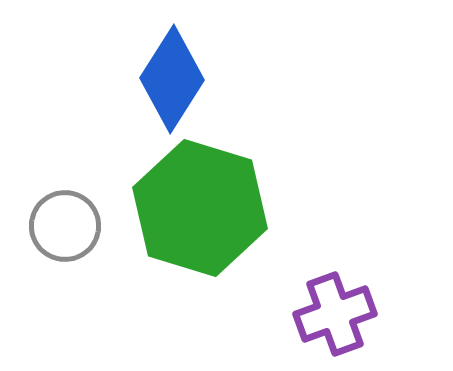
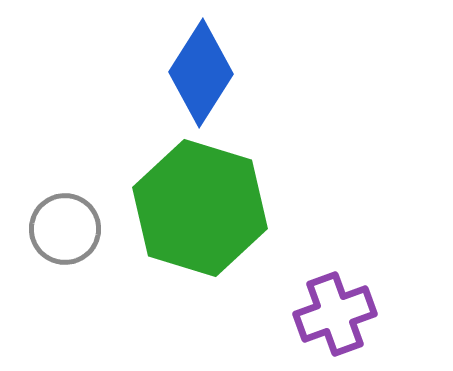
blue diamond: moved 29 px right, 6 px up
gray circle: moved 3 px down
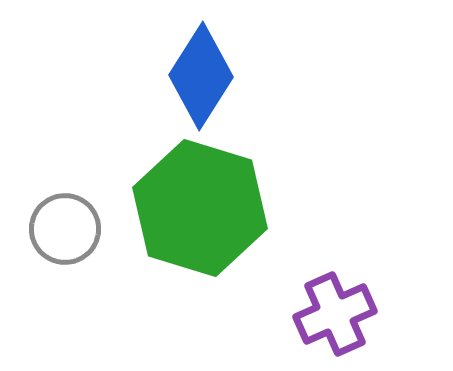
blue diamond: moved 3 px down
purple cross: rotated 4 degrees counterclockwise
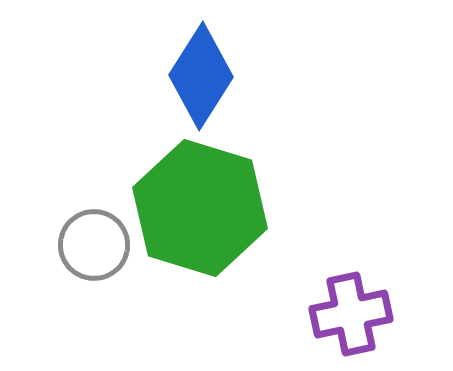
gray circle: moved 29 px right, 16 px down
purple cross: moved 16 px right; rotated 12 degrees clockwise
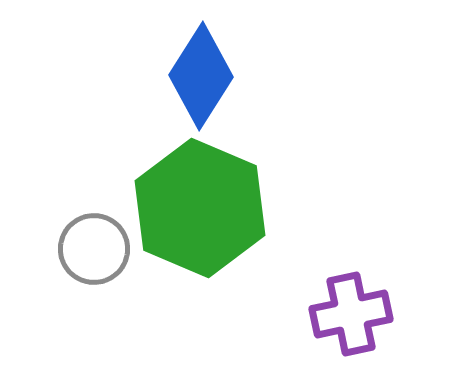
green hexagon: rotated 6 degrees clockwise
gray circle: moved 4 px down
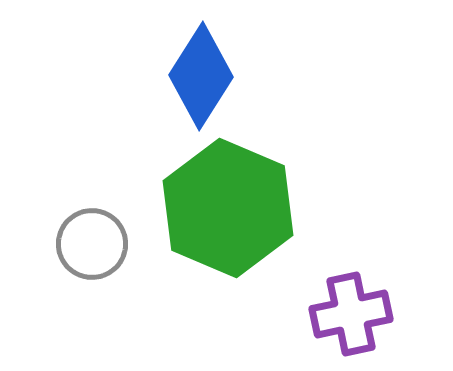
green hexagon: moved 28 px right
gray circle: moved 2 px left, 5 px up
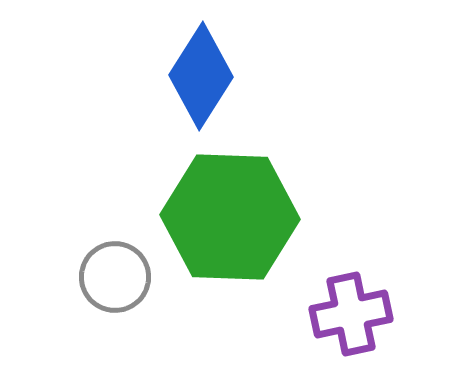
green hexagon: moved 2 px right, 9 px down; rotated 21 degrees counterclockwise
gray circle: moved 23 px right, 33 px down
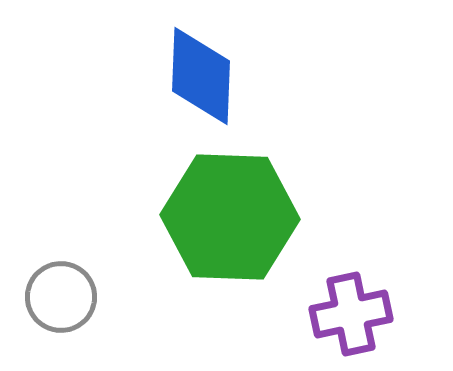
blue diamond: rotated 30 degrees counterclockwise
gray circle: moved 54 px left, 20 px down
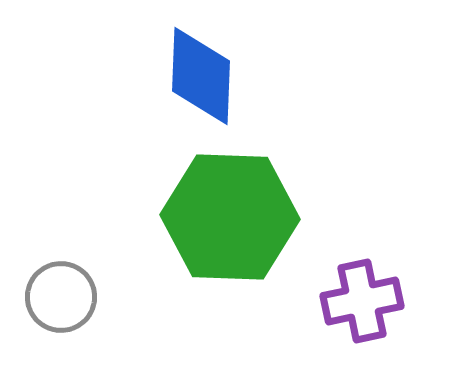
purple cross: moved 11 px right, 13 px up
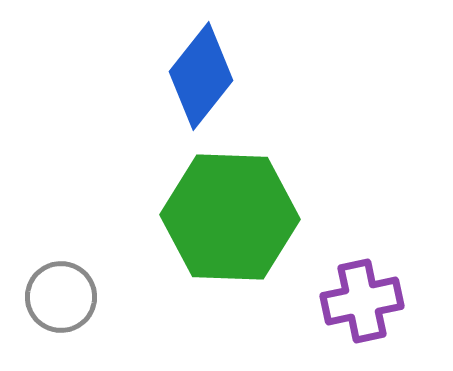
blue diamond: rotated 36 degrees clockwise
